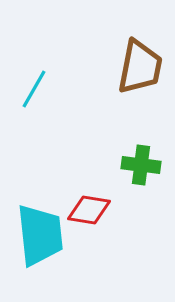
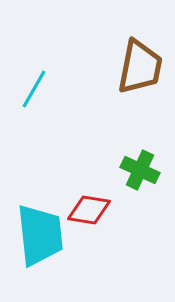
green cross: moved 1 px left, 5 px down; rotated 18 degrees clockwise
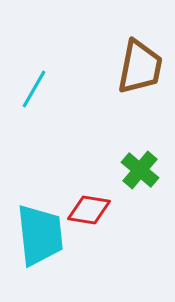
green cross: rotated 15 degrees clockwise
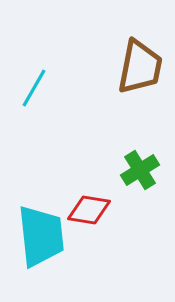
cyan line: moved 1 px up
green cross: rotated 18 degrees clockwise
cyan trapezoid: moved 1 px right, 1 px down
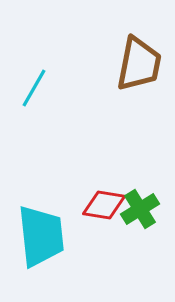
brown trapezoid: moved 1 px left, 3 px up
green cross: moved 39 px down
red diamond: moved 15 px right, 5 px up
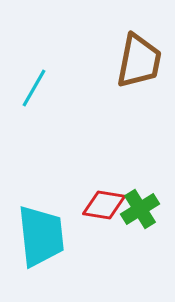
brown trapezoid: moved 3 px up
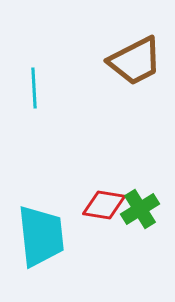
brown trapezoid: moved 4 px left; rotated 52 degrees clockwise
cyan line: rotated 33 degrees counterclockwise
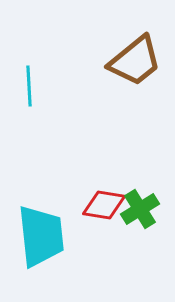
brown trapezoid: rotated 12 degrees counterclockwise
cyan line: moved 5 px left, 2 px up
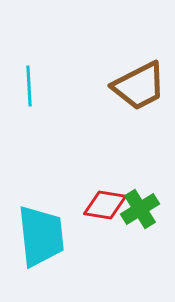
brown trapezoid: moved 4 px right, 25 px down; rotated 12 degrees clockwise
red diamond: moved 1 px right
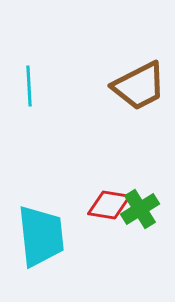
red diamond: moved 4 px right
